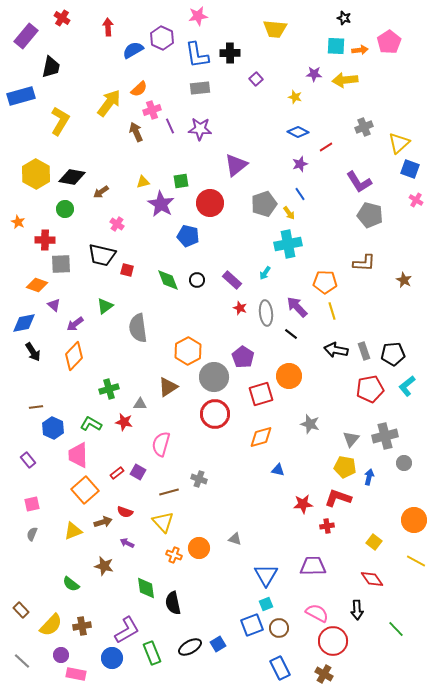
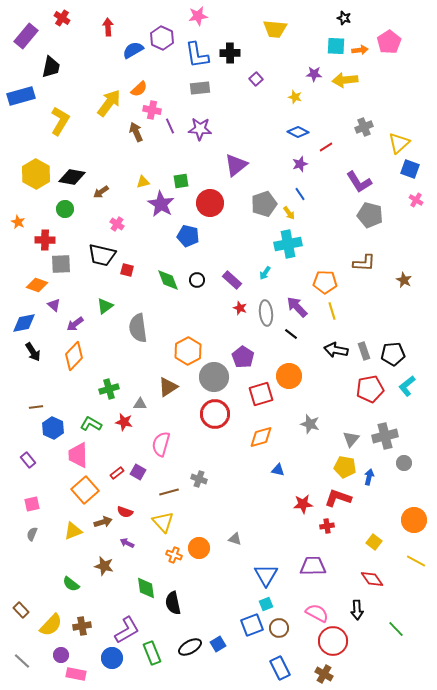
pink cross at (152, 110): rotated 30 degrees clockwise
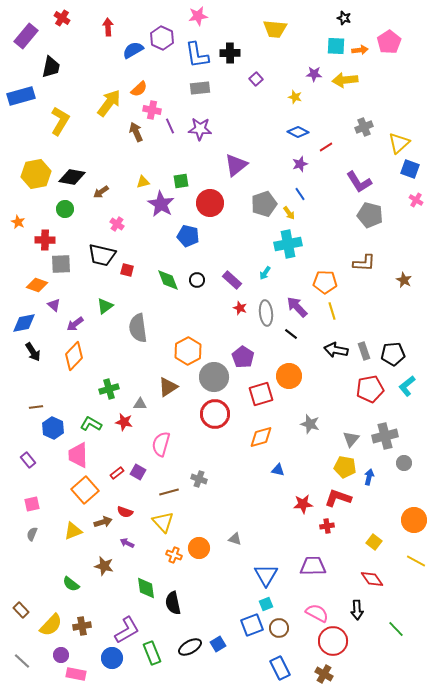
yellow hexagon at (36, 174): rotated 20 degrees clockwise
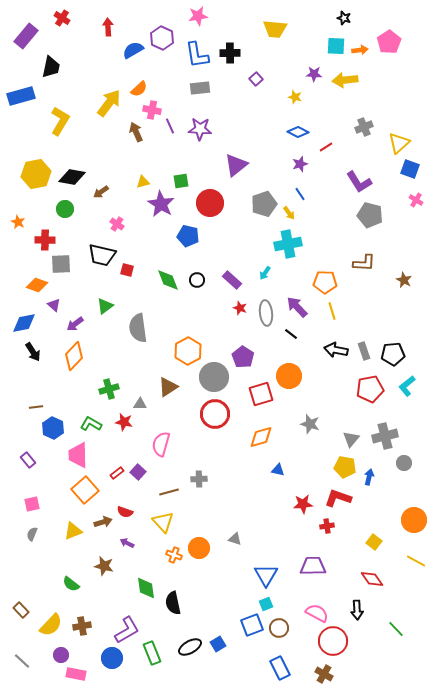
purple square at (138, 472): rotated 14 degrees clockwise
gray cross at (199, 479): rotated 21 degrees counterclockwise
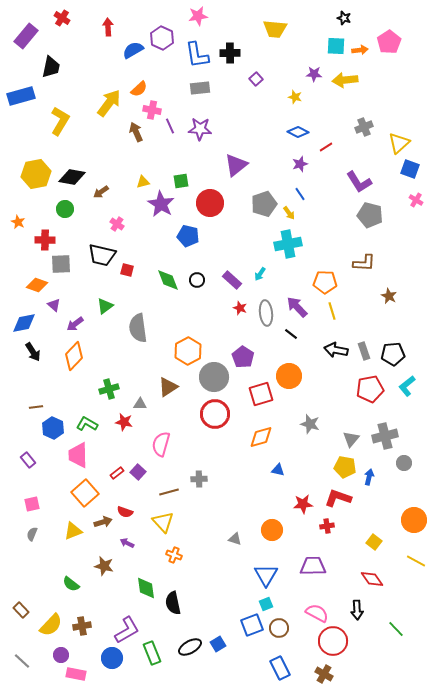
cyan arrow at (265, 273): moved 5 px left, 1 px down
brown star at (404, 280): moved 15 px left, 16 px down
green L-shape at (91, 424): moved 4 px left
orange square at (85, 490): moved 3 px down
orange circle at (199, 548): moved 73 px right, 18 px up
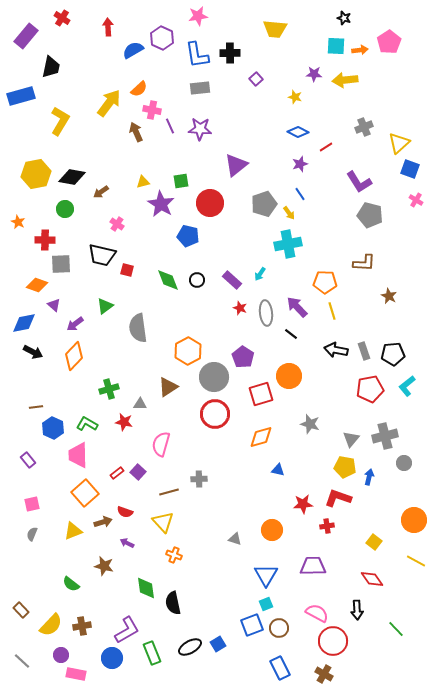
black arrow at (33, 352): rotated 30 degrees counterclockwise
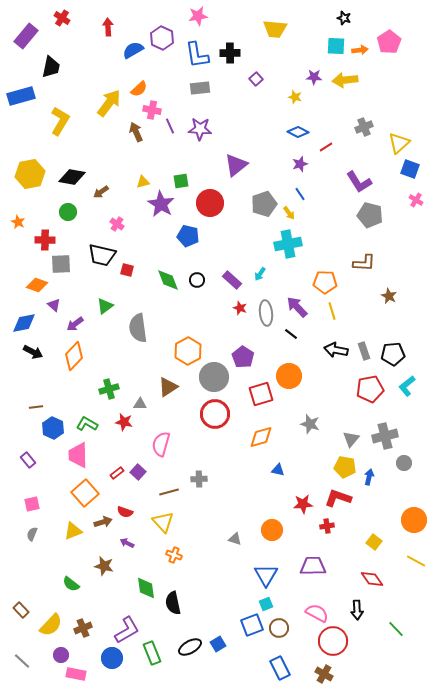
purple star at (314, 74): moved 3 px down
yellow hexagon at (36, 174): moved 6 px left
green circle at (65, 209): moved 3 px right, 3 px down
brown cross at (82, 626): moved 1 px right, 2 px down; rotated 12 degrees counterclockwise
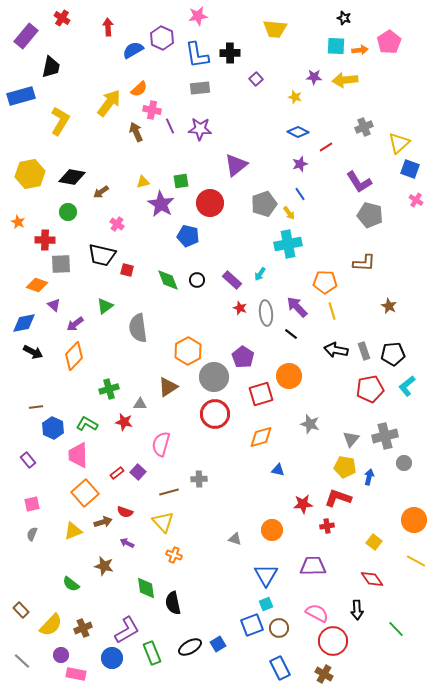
brown star at (389, 296): moved 10 px down
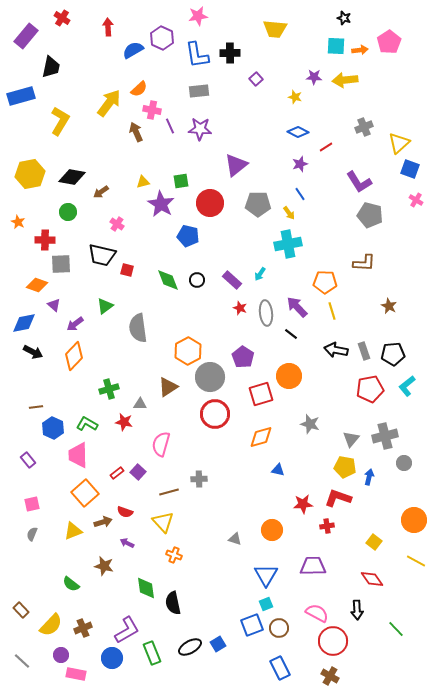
gray rectangle at (200, 88): moved 1 px left, 3 px down
gray pentagon at (264, 204): moved 6 px left; rotated 20 degrees clockwise
gray circle at (214, 377): moved 4 px left
brown cross at (324, 674): moved 6 px right, 2 px down
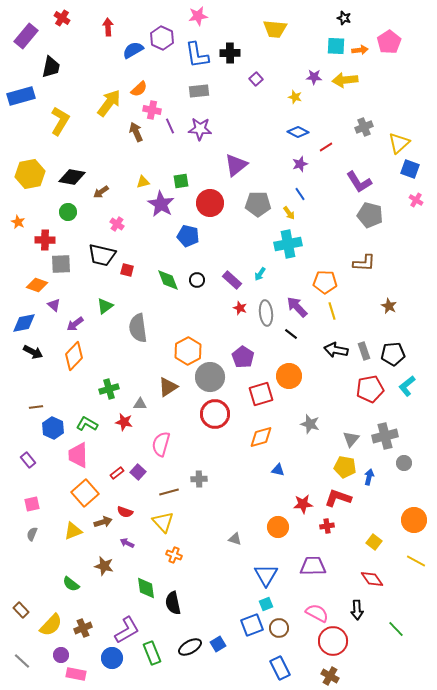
orange circle at (272, 530): moved 6 px right, 3 px up
